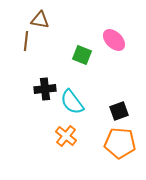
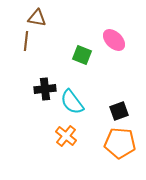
brown triangle: moved 3 px left, 2 px up
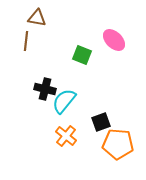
black cross: rotated 20 degrees clockwise
cyan semicircle: moved 8 px left, 1 px up; rotated 76 degrees clockwise
black square: moved 18 px left, 11 px down
orange pentagon: moved 2 px left, 1 px down
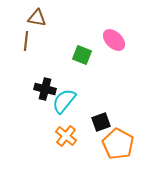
orange pentagon: rotated 24 degrees clockwise
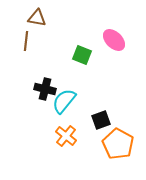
black square: moved 2 px up
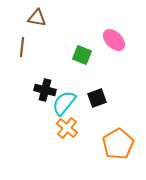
brown line: moved 4 px left, 6 px down
black cross: moved 1 px down
cyan semicircle: moved 2 px down
black square: moved 4 px left, 22 px up
orange cross: moved 1 px right, 8 px up
orange pentagon: rotated 12 degrees clockwise
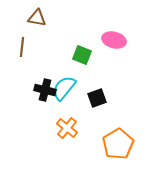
pink ellipse: rotated 30 degrees counterclockwise
cyan semicircle: moved 15 px up
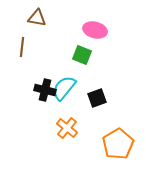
pink ellipse: moved 19 px left, 10 px up
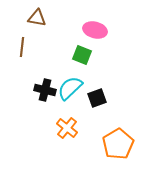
cyan semicircle: moved 6 px right; rotated 8 degrees clockwise
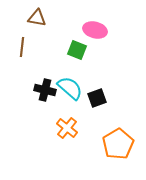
green square: moved 5 px left, 5 px up
cyan semicircle: rotated 84 degrees clockwise
